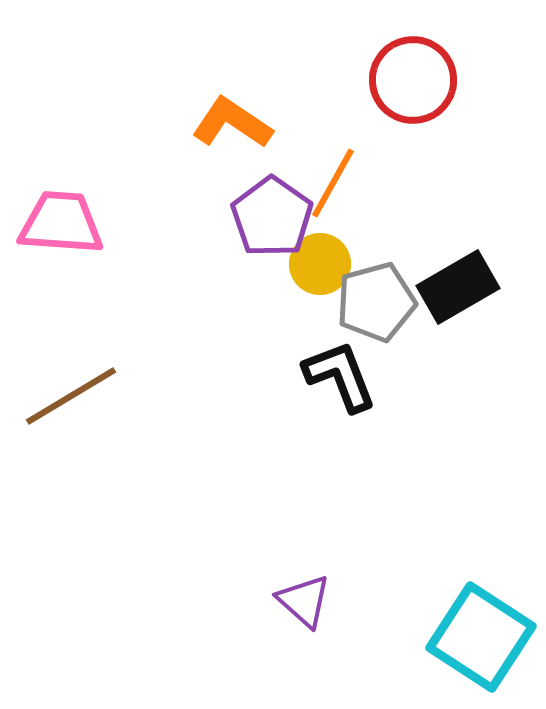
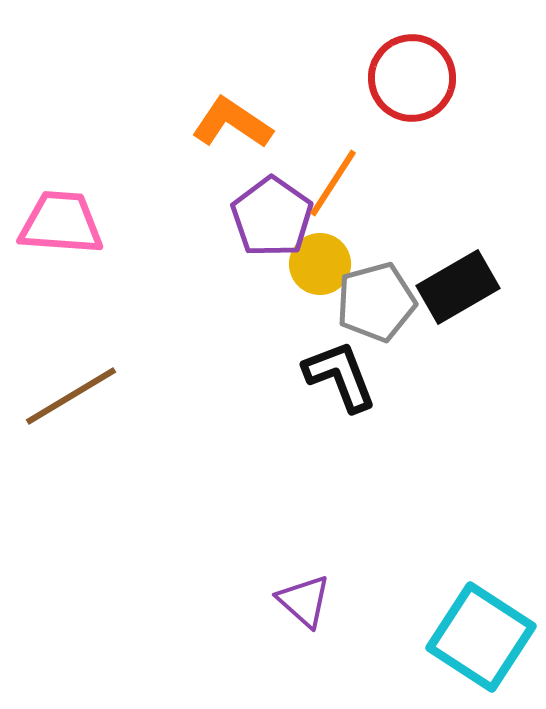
red circle: moved 1 px left, 2 px up
orange line: rotated 4 degrees clockwise
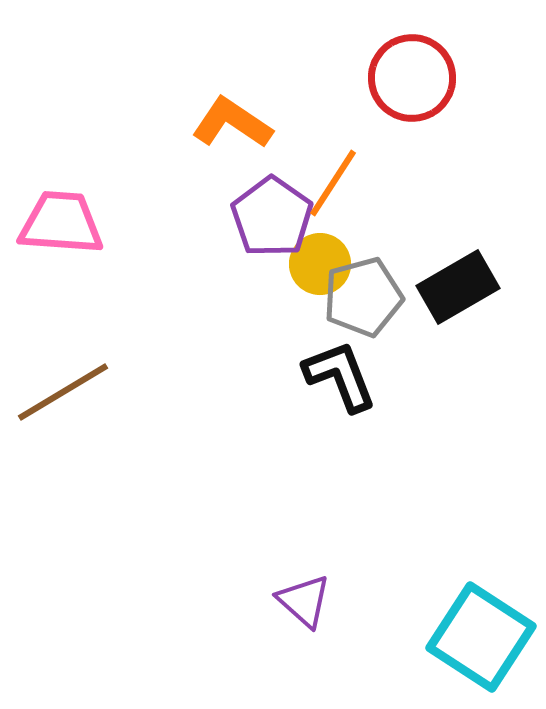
gray pentagon: moved 13 px left, 5 px up
brown line: moved 8 px left, 4 px up
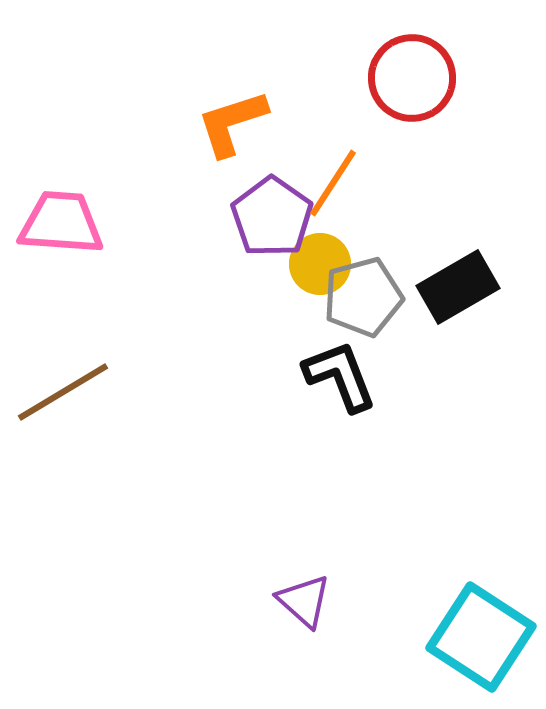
orange L-shape: rotated 52 degrees counterclockwise
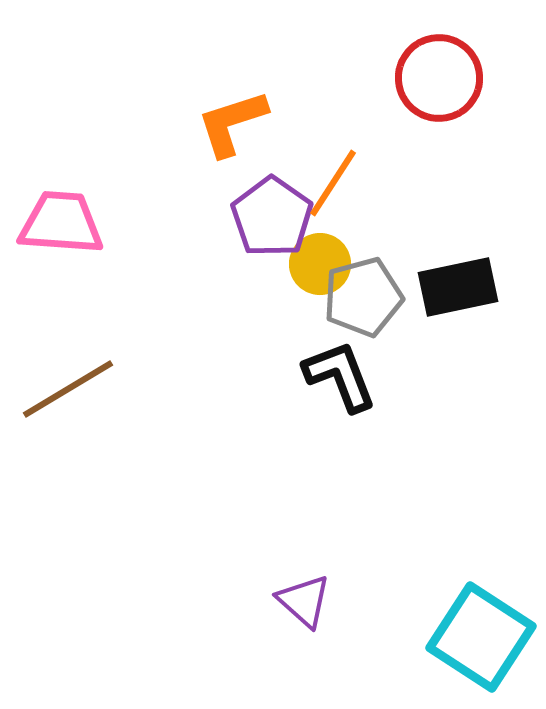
red circle: moved 27 px right
black rectangle: rotated 18 degrees clockwise
brown line: moved 5 px right, 3 px up
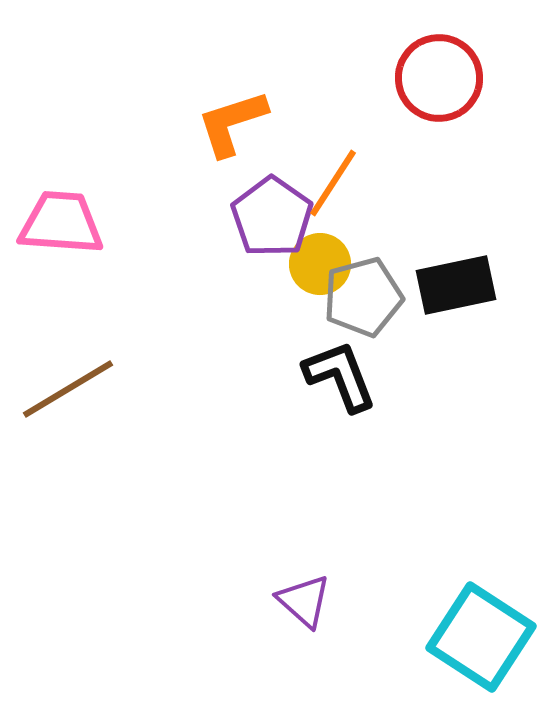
black rectangle: moved 2 px left, 2 px up
